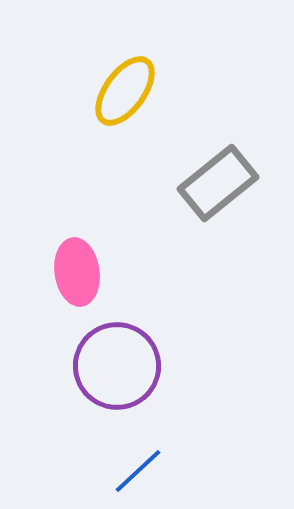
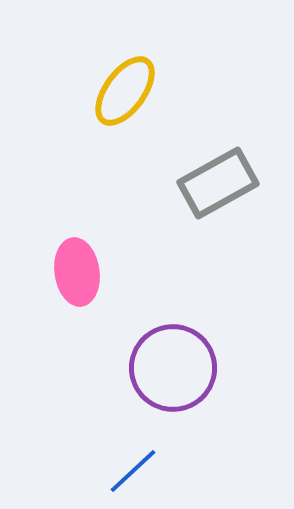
gray rectangle: rotated 10 degrees clockwise
purple circle: moved 56 px right, 2 px down
blue line: moved 5 px left
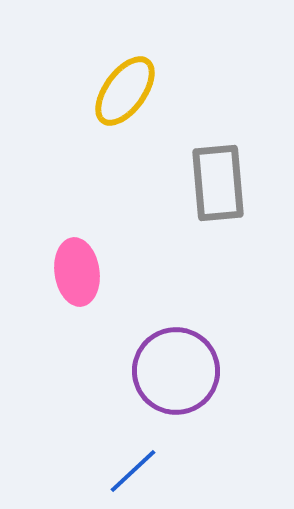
gray rectangle: rotated 66 degrees counterclockwise
purple circle: moved 3 px right, 3 px down
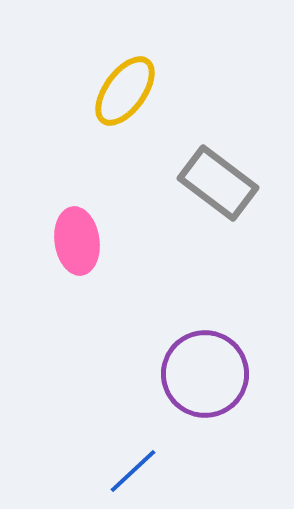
gray rectangle: rotated 48 degrees counterclockwise
pink ellipse: moved 31 px up
purple circle: moved 29 px right, 3 px down
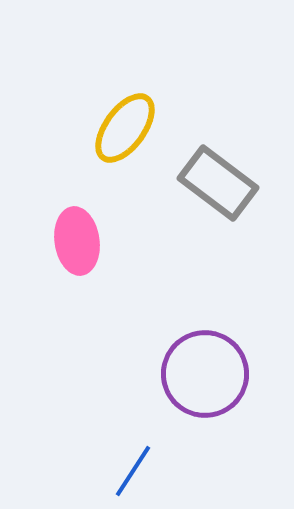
yellow ellipse: moved 37 px down
blue line: rotated 14 degrees counterclockwise
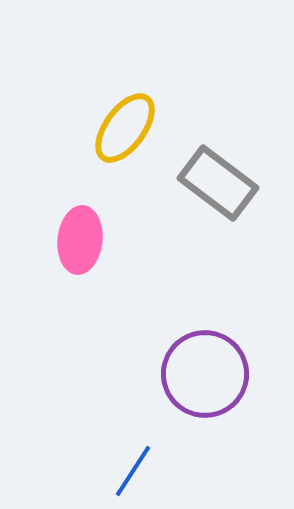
pink ellipse: moved 3 px right, 1 px up; rotated 14 degrees clockwise
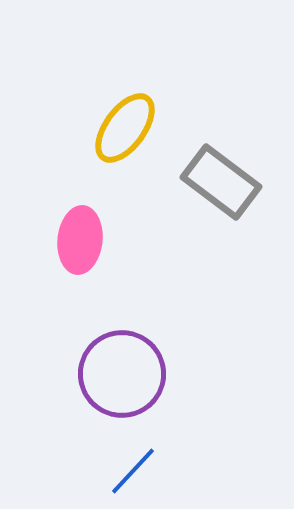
gray rectangle: moved 3 px right, 1 px up
purple circle: moved 83 px left
blue line: rotated 10 degrees clockwise
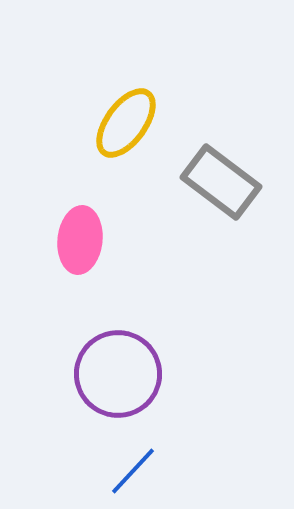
yellow ellipse: moved 1 px right, 5 px up
purple circle: moved 4 px left
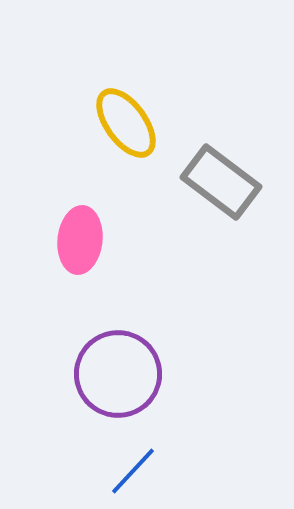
yellow ellipse: rotated 72 degrees counterclockwise
